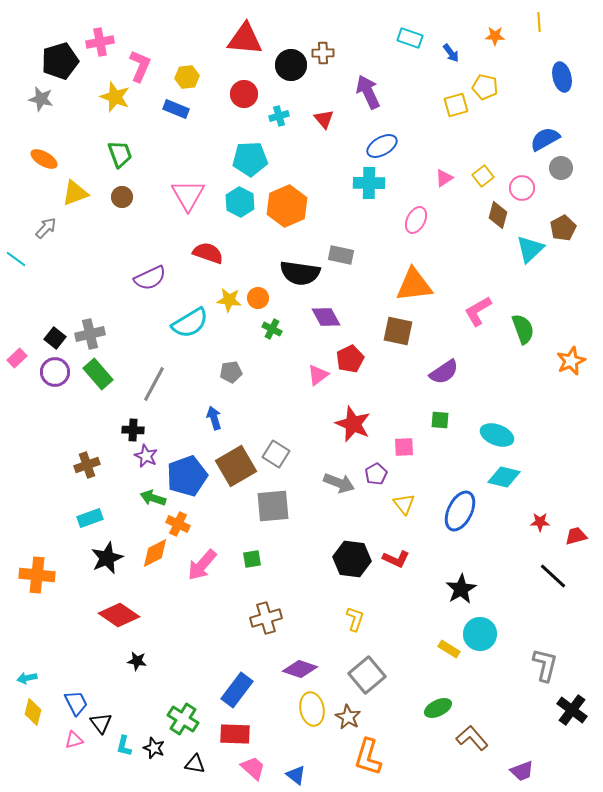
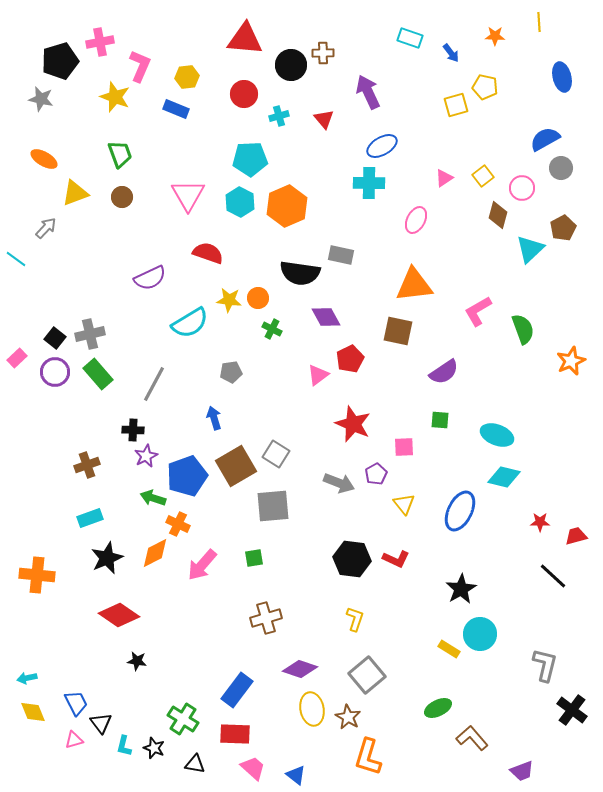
purple star at (146, 456): rotated 20 degrees clockwise
green square at (252, 559): moved 2 px right, 1 px up
yellow diamond at (33, 712): rotated 36 degrees counterclockwise
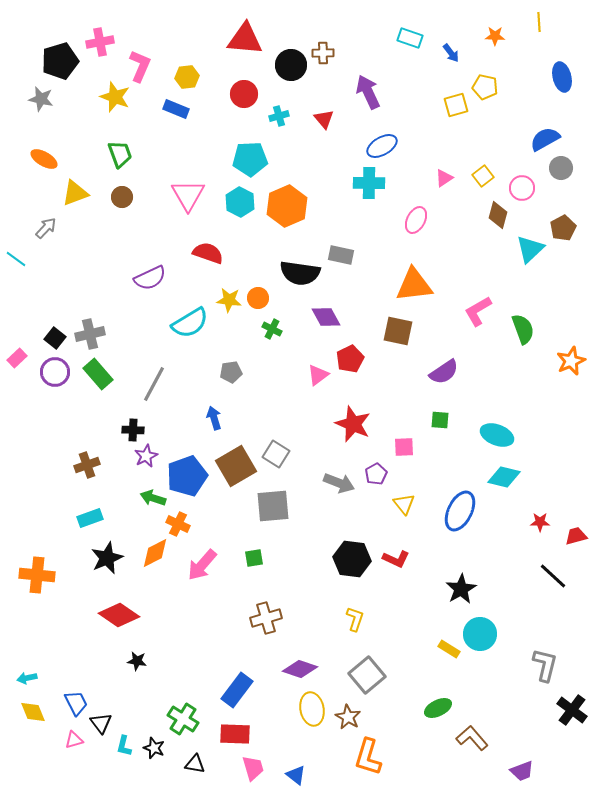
pink trapezoid at (253, 768): rotated 32 degrees clockwise
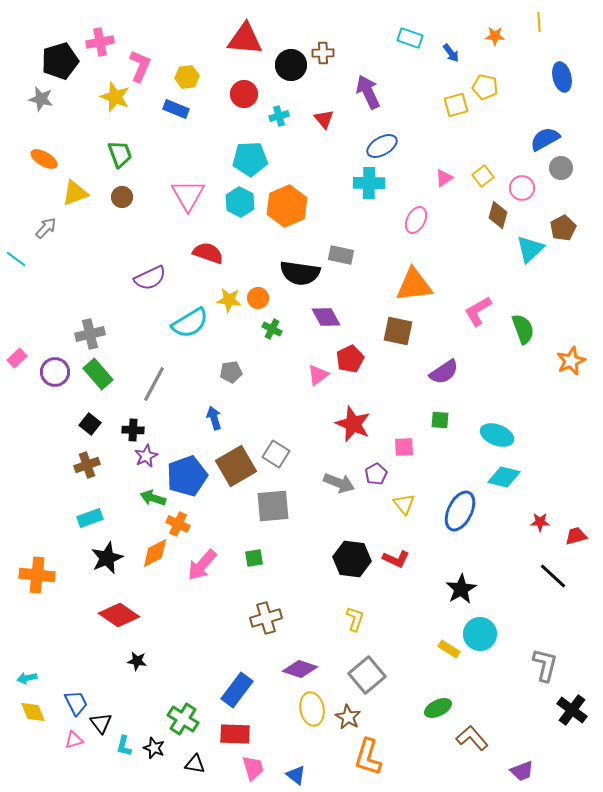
black square at (55, 338): moved 35 px right, 86 px down
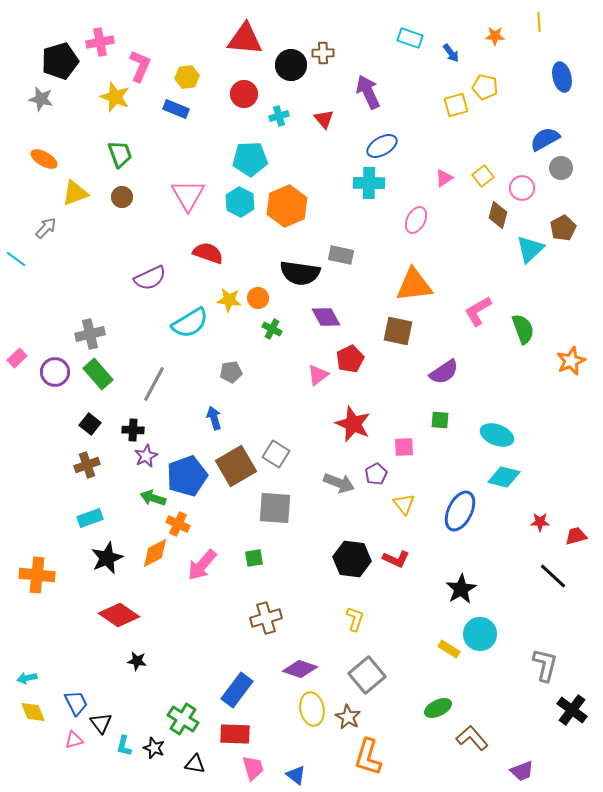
gray square at (273, 506): moved 2 px right, 2 px down; rotated 9 degrees clockwise
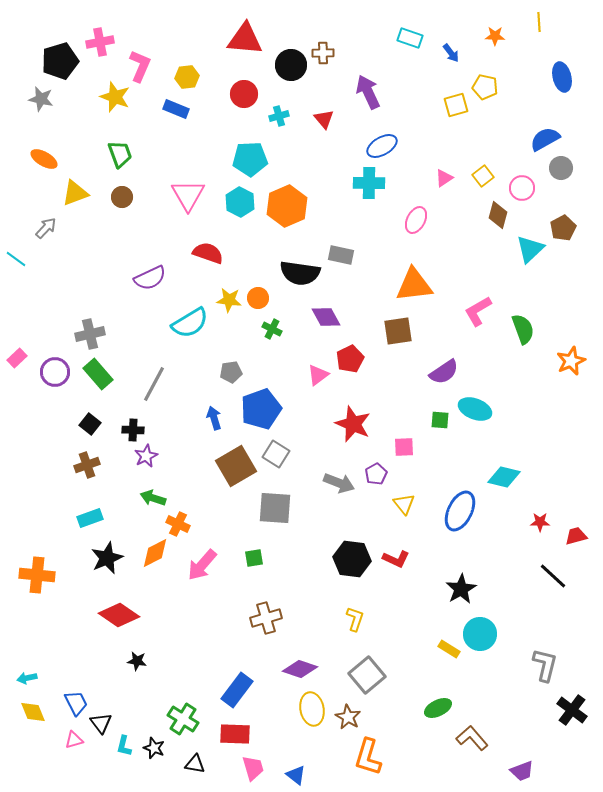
brown square at (398, 331): rotated 20 degrees counterclockwise
cyan ellipse at (497, 435): moved 22 px left, 26 px up
blue pentagon at (187, 476): moved 74 px right, 67 px up
